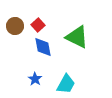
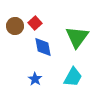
red square: moved 3 px left, 2 px up
green triangle: rotated 40 degrees clockwise
cyan trapezoid: moved 7 px right, 7 px up
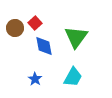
brown circle: moved 2 px down
green triangle: moved 1 px left
blue diamond: moved 1 px right, 1 px up
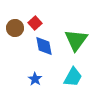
green triangle: moved 3 px down
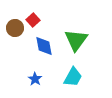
red square: moved 2 px left, 3 px up
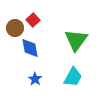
blue diamond: moved 14 px left, 2 px down
